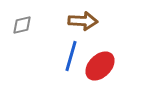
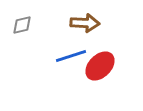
brown arrow: moved 2 px right, 2 px down
blue line: rotated 56 degrees clockwise
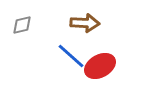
blue line: rotated 60 degrees clockwise
red ellipse: rotated 16 degrees clockwise
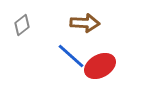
gray diamond: rotated 25 degrees counterclockwise
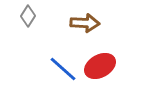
gray diamond: moved 6 px right, 9 px up; rotated 20 degrees counterclockwise
blue line: moved 8 px left, 13 px down
